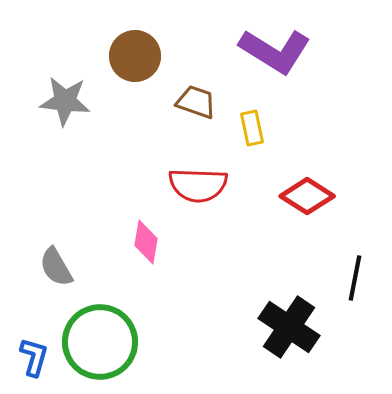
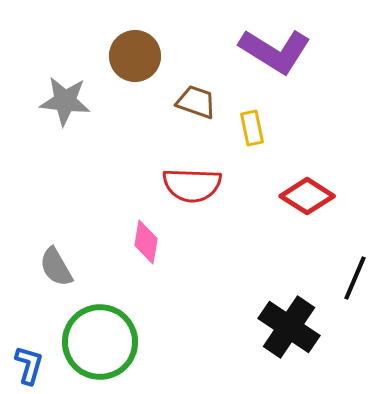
red semicircle: moved 6 px left
black line: rotated 12 degrees clockwise
blue L-shape: moved 5 px left, 8 px down
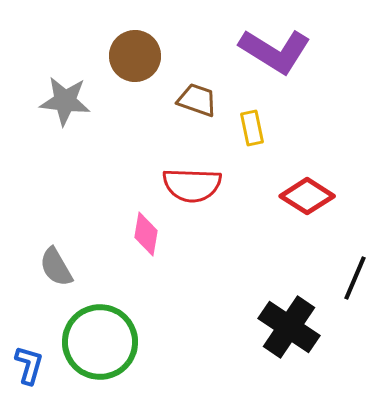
brown trapezoid: moved 1 px right, 2 px up
pink diamond: moved 8 px up
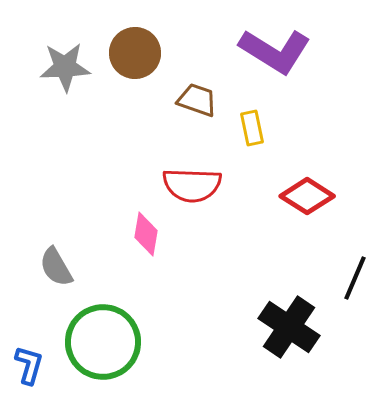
brown circle: moved 3 px up
gray star: moved 34 px up; rotated 9 degrees counterclockwise
green circle: moved 3 px right
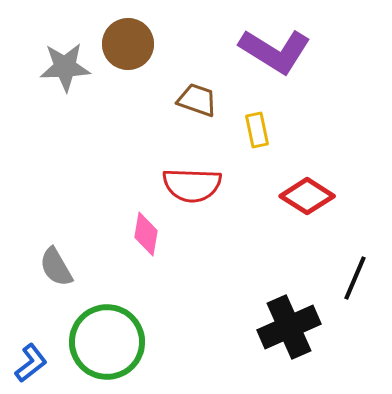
brown circle: moved 7 px left, 9 px up
yellow rectangle: moved 5 px right, 2 px down
black cross: rotated 32 degrees clockwise
green circle: moved 4 px right
blue L-shape: moved 2 px right, 2 px up; rotated 36 degrees clockwise
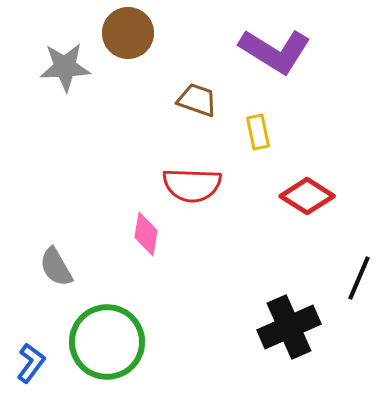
brown circle: moved 11 px up
yellow rectangle: moved 1 px right, 2 px down
black line: moved 4 px right
blue L-shape: rotated 15 degrees counterclockwise
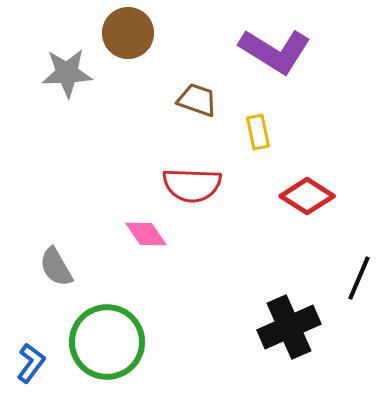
gray star: moved 2 px right, 6 px down
pink diamond: rotated 45 degrees counterclockwise
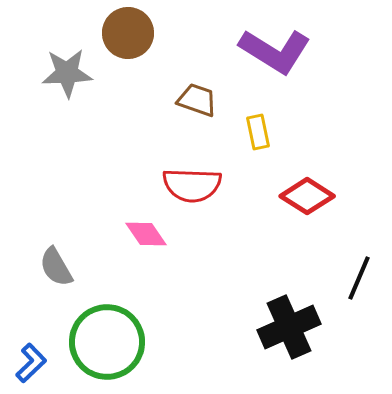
blue L-shape: rotated 9 degrees clockwise
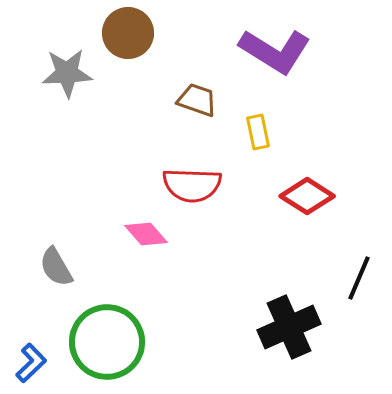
pink diamond: rotated 6 degrees counterclockwise
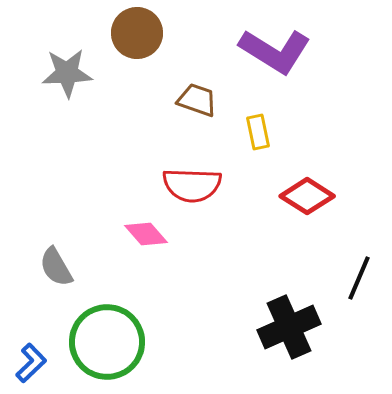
brown circle: moved 9 px right
